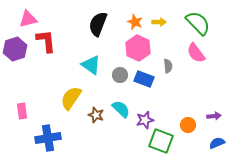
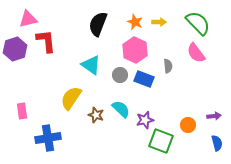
pink hexagon: moved 3 px left, 2 px down
blue semicircle: rotated 98 degrees clockwise
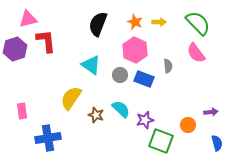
purple arrow: moved 3 px left, 4 px up
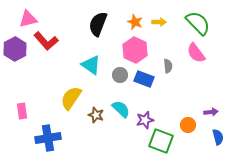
red L-shape: rotated 145 degrees clockwise
purple hexagon: rotated 10 degrees counterclockwise
blue semicircle: moved 1 px right, 6 px up
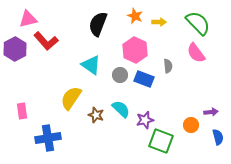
orange star: moved 6 px up
orange circle: moved 3 px right
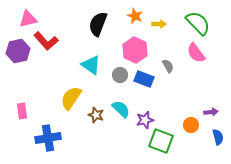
yellow arrow: moved 2 px down
purple hexagon: moved 3 px right, 2 px down; rotated 15 degrees clockwise
gray semicircle: rotated 24 degrees counterclockwise
